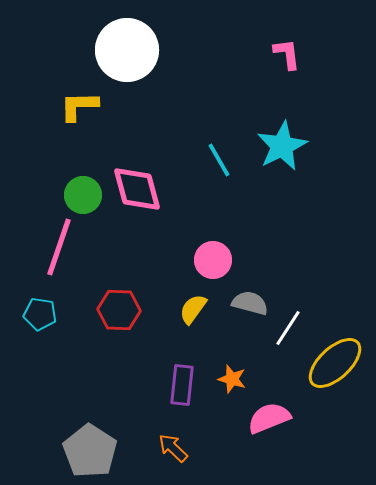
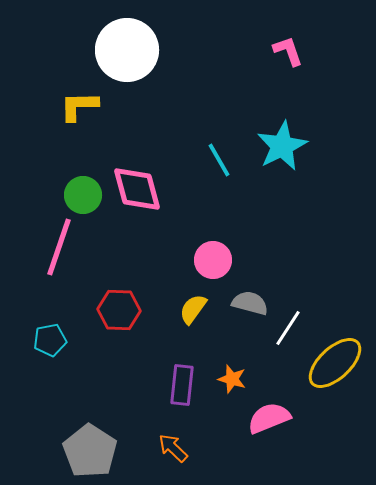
pink L-shape: moved 1 px right, 3 px up; rotated 12 degrees counterclockwise
cyan pentagon: moved 10 px right, 26 px down; rotated 20 degrees counterclockwise
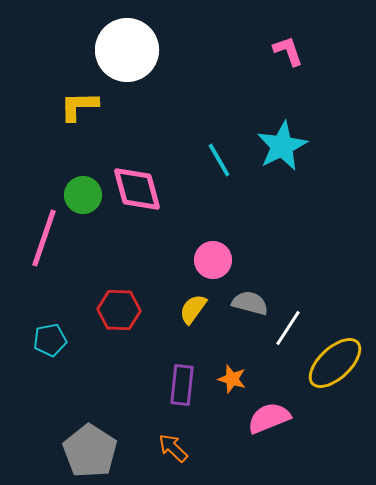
pink line: moved 15 px left, 9 px up
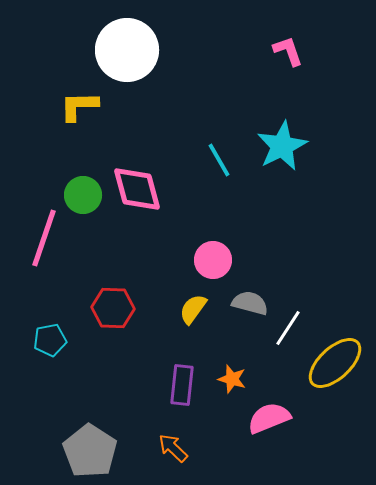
red hexagon: moved 6 px left, 2 px up
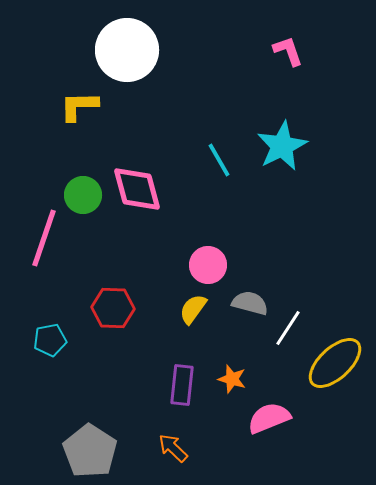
pink circle: moved 5 px left, 5 px down
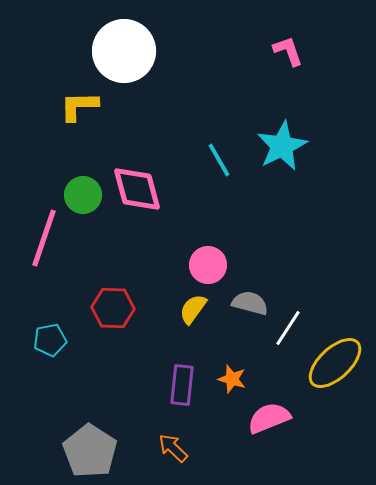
white circle: moved 3 px left, 1 px down
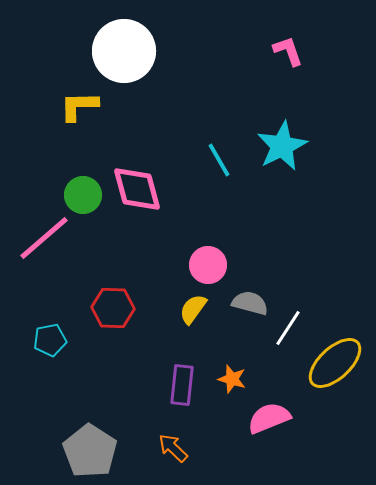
pink line: rotated 30 degrees clockwise
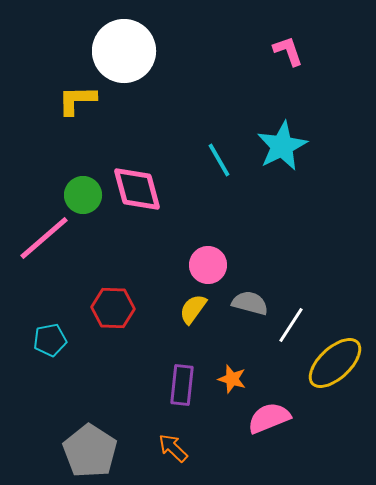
yellow L-shape: moved 2 px left, 6 px up
white line: moved 3 px right, 3 px up
